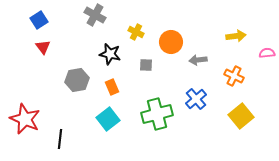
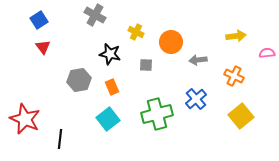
gray hexagon: moved 2 px right
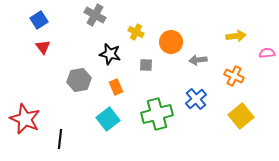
orange rectangle: moved 4 px right
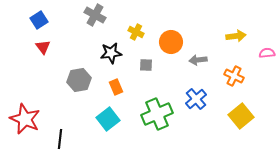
black star: moved 1 px right, 1 px up; rotated 20 degrees counterclockwise
green cross: rotated 8 degrees counterclockwise
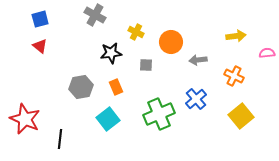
blue square: moved 1 px right, 1 px up; rotated 18 degrees clockwise
red triangle: moved 3 px left, 1 px up; rotated 14 degrees counterclockwise
gray hexagon: moved 2 px right, 7 px down
green cross: moved 2 px right
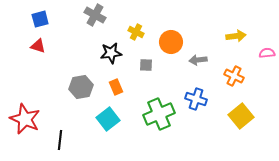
red triangle: moved 2 px left; rotated 21 degrees counterclockwise
blue cross: rotated 30 degrees counterclockwise
black line: moved 1 px down
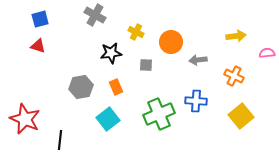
blue cross: moved 2 px down; rotated 15 degrees counterclockwise
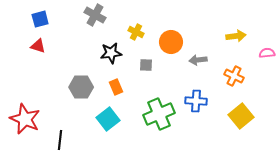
gray hexagon: rotated 10 degrees clockwise
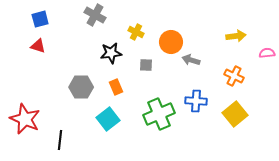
gray arrow: moved 7 px left; rotated 24 degrees clockwise
yellow square: moved 6 px left, 2 px up
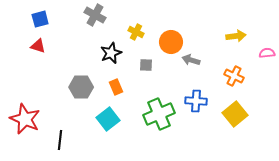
black star: rotated 15 degrees counterclockwise
